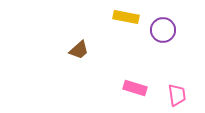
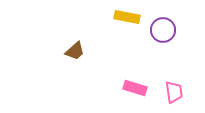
yellow rectangle: moved 1 px right
brown trapezoid: moved 4 px left, 1 px down
pink trapezoid: moved 3 px left, 3 px up
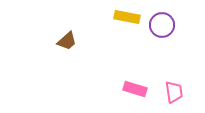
purple circle: moved 1 px left, 5 px up
brown trapezoid: moved 8 px left, 10 px up
pink rectangle: moved 1 px down
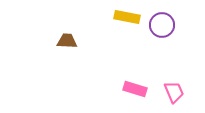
brown trapezoid: rotated 135 degrees counterclockwise
pink trapezoid: rotated 15 degrees counterclockwise
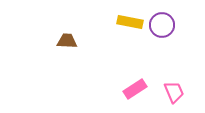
yellow rectangle: moved 3 px right, 5 px down
pink rectangle: rotated 50 degrees counterclockwise
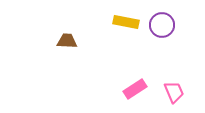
yellow rectangle: moved 4 px left
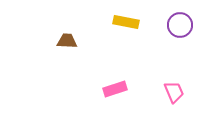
purple circle: moved 18 px right
pink rectangle: moved 20 px left; rotated 15 degrees clockwise
